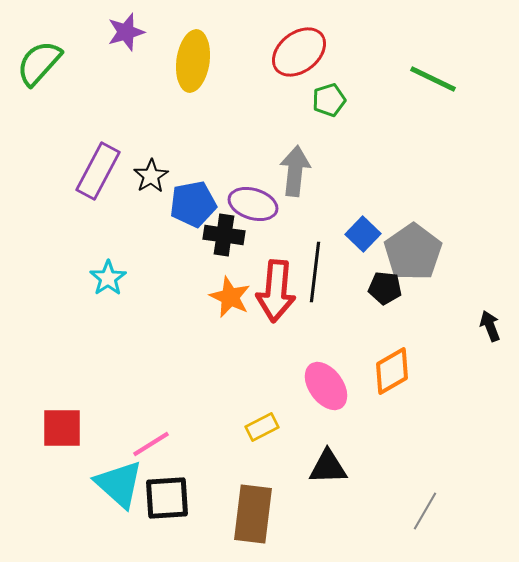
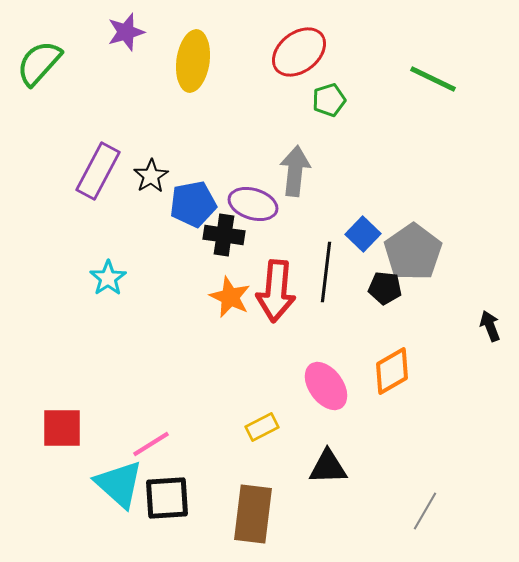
black line: moved 11 px right
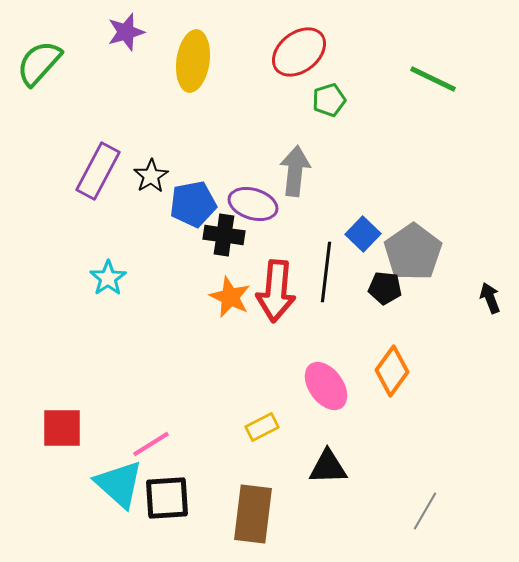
black arrow: moved 28 px up
orange diamond: rotated 24 degrees counterclockwise
